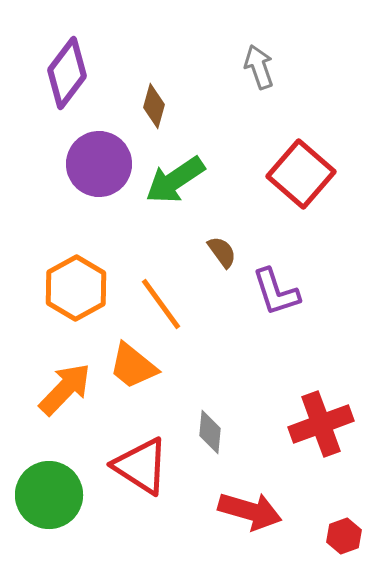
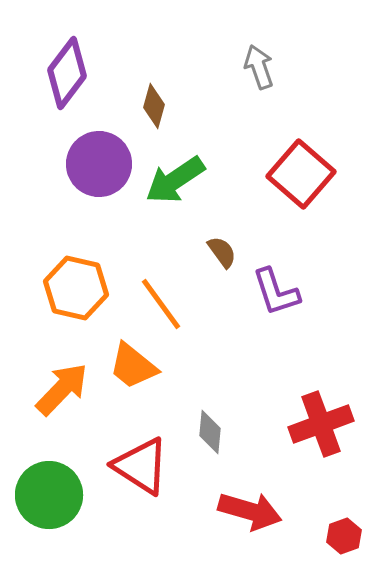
orange hexagon: rotated 18 degrees counterclockwise
orange arrow: moved 3 px left
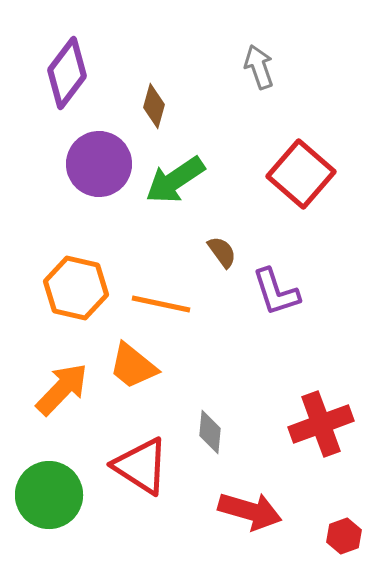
orange line: rotated 42 degrees counterclockwise
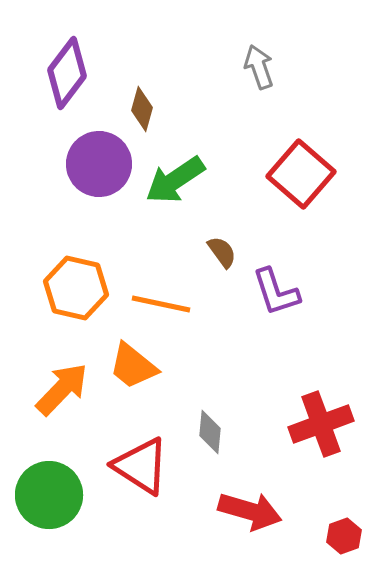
brown diamond: moved 12 px left, 3 px down
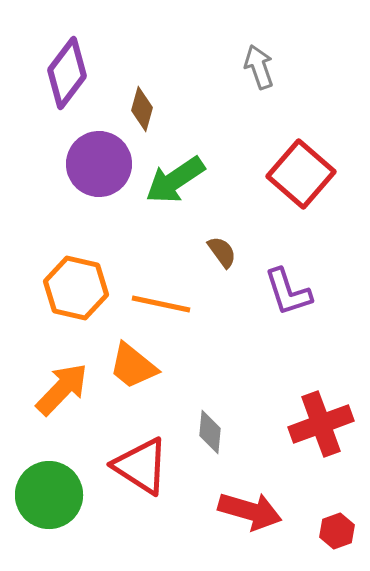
purple L-shape: moved 12 px right
red hexagon: moved 7 px left, 5 px up
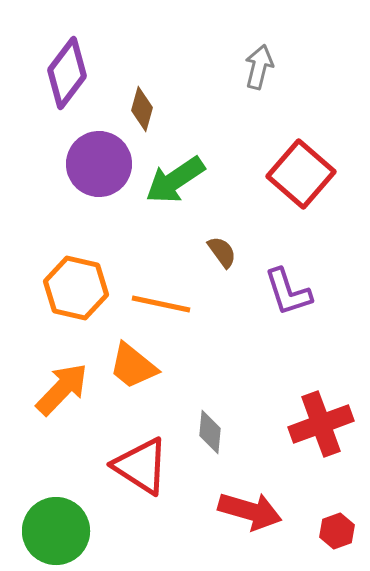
gray arrow: rotated 33 degrees clockwise
green circle: moved 7 px right, 36 px down
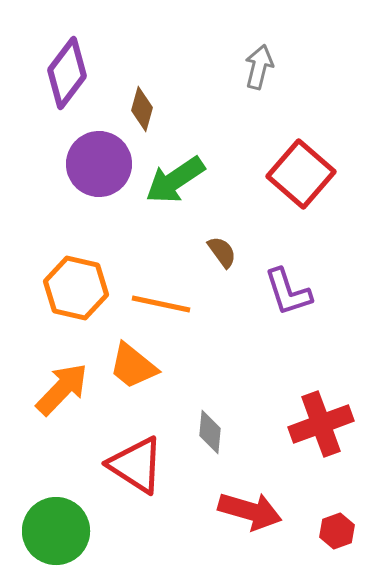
red triangle: moved 5 px left, 1 px up
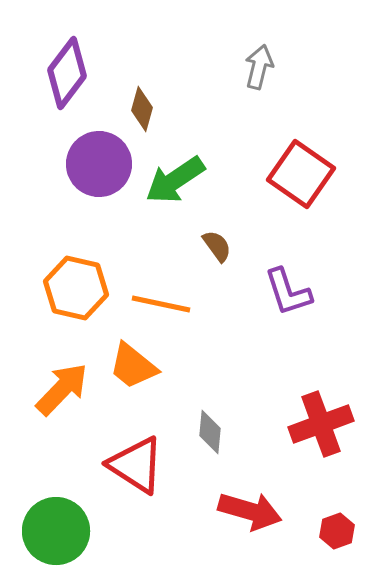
red square: rotated 6 degrees counterclockwise
brown semicircle: moved 5 px left, 6 px up
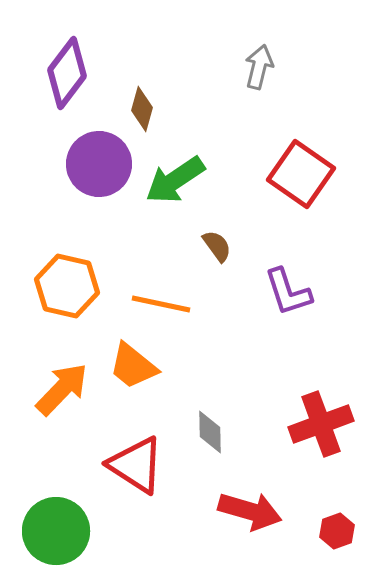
orange hexagon: moved 9 px left, 2 px up
gray diamond: rotated 6 degrees counterclockwise
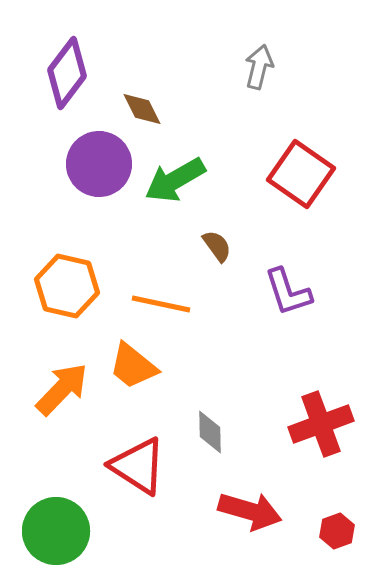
brown diamond: rotated 42 degrees counterclockwise
green arrow: rotated 4 degrees clockwise
red triangle: moved 2 px right, 1 px down
